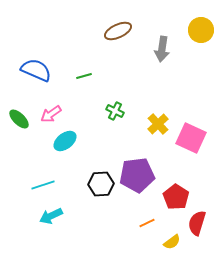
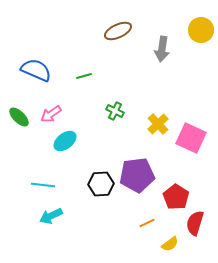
green ellipse: moved 2 px up
cyan line: rotated 25 degrees clockwise
red semicircle: moved 2 px left
yellow semicircle: moved 2 px left, 2 px down
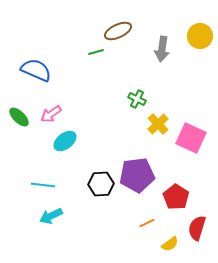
yellow circle: moved 1 px left, 6 px down
green line: moved 12 px right, 24 px up
green cross: moved 22 px right, 12 px up
red semicircle: moved 2 px right, 5 px down
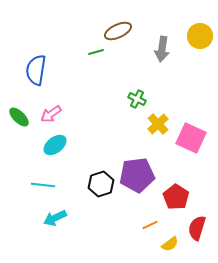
blue semicircle: rotated 104 degrees counterclockwise
cyan ellipse: moved 10 px left, 4 px down
black hexagon: rotated 15 degrees counterclockwise
cyan arrow: moved 4 px right, 2 px down
orange line: moved 3 px right, 2 px down
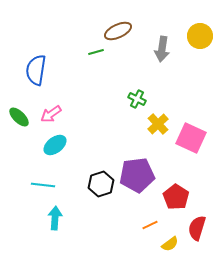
cyan arrow: rotated 120 degrees clockwise
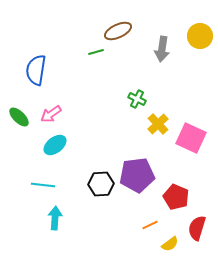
black hexagon: rotated 15 degrees clockwise
red pentagon: rotated 10 degrees counterclockwise
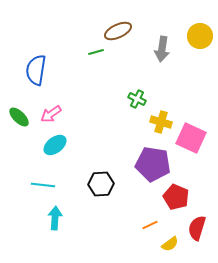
yellow cross: moved 3 px right, 2 px up; rotated 30 degrees counterclockwise
purple pentagon: moved 16 px right, 11 px up; rotated 16 degrees clockwise
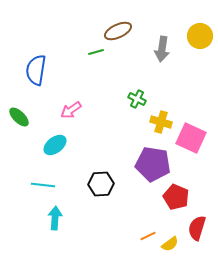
pink arrow: moved 20 px right, 4 px up
orange line: moved 2 px left, 11 px down
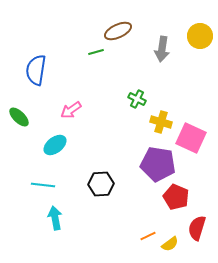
purple pentagon: moved 5 px right
cyan arrow: rotated 15 degrees counterclockwise
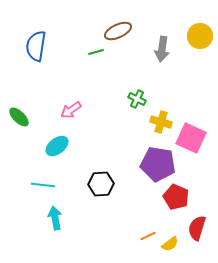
blue semicircle: moved 24 px up
cyan ellipse: moved 2 px right, 1 px down
